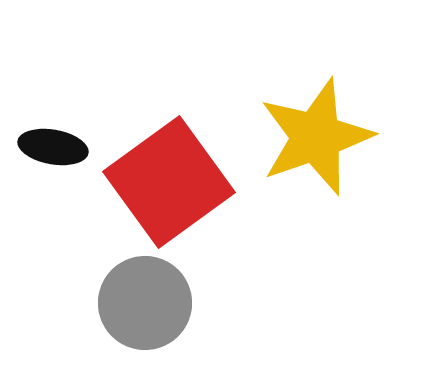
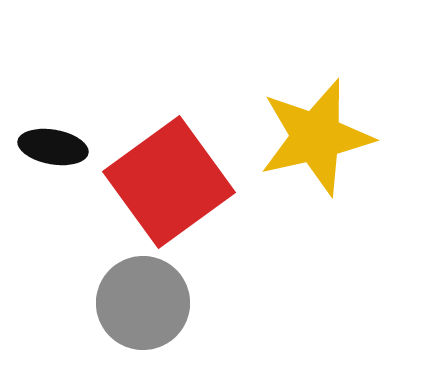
yellow star: rotated 6 degrees clockwise
gray circle: moved 2 px left
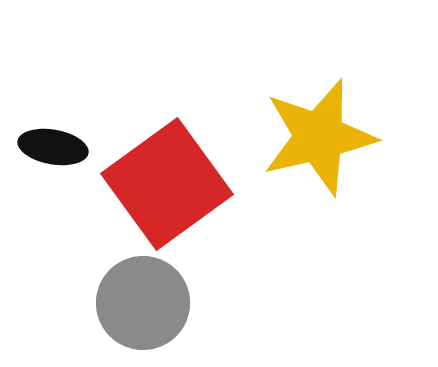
yellow star: moved 3 px right
red square: moved 2 px left, 2 px down
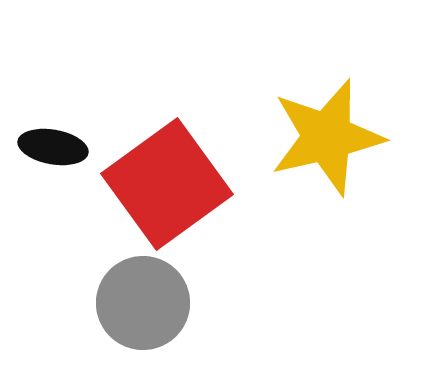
yellow star: moved 8 px right
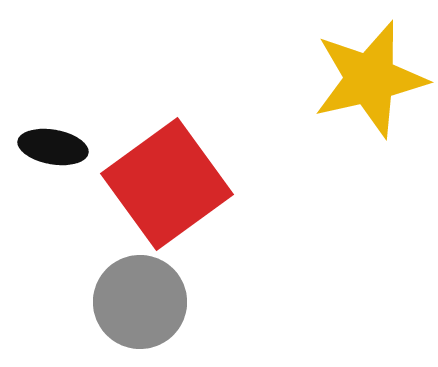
yellow star: moved 43 px right, 58 px up
gray circle: moved 3 px left, 1 px up
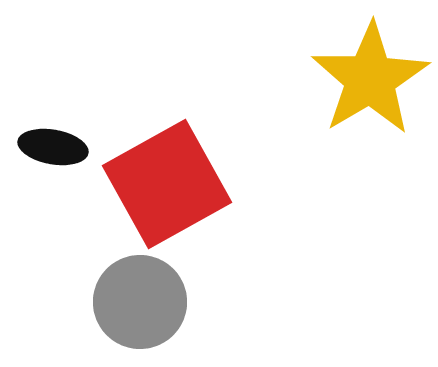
yellow star: rotated 18 degrees counterclockwise
red square: rotated 7 degrees clockwise
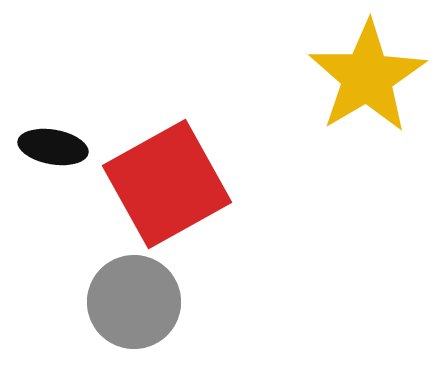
yellow star: moved 3 px left, 2 px up
gray circle: moved 6 px left
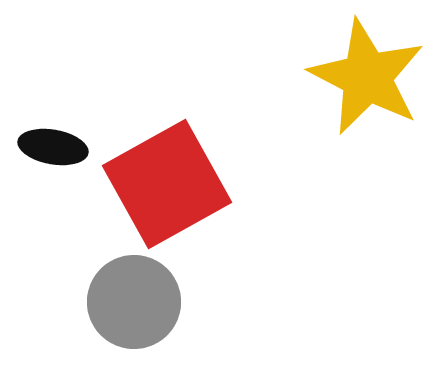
yellow star: rotated 14 degrees counterclockwise
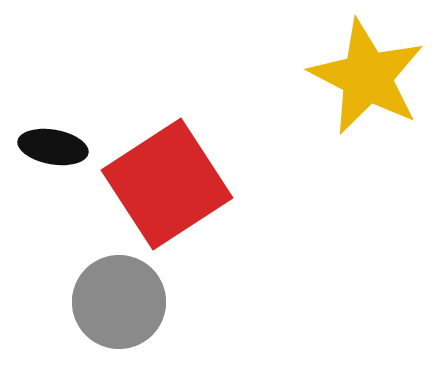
red square: rotated 4 degrees counterclockwise
gray circle: moved 15 px left
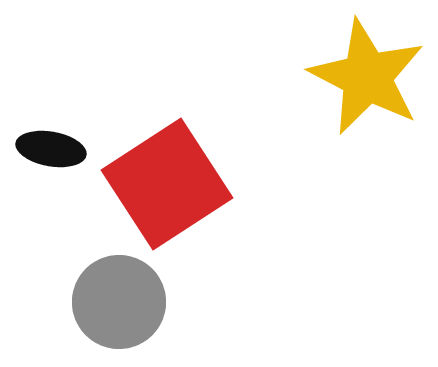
black ellipse: moved 2 px left, 2 px down
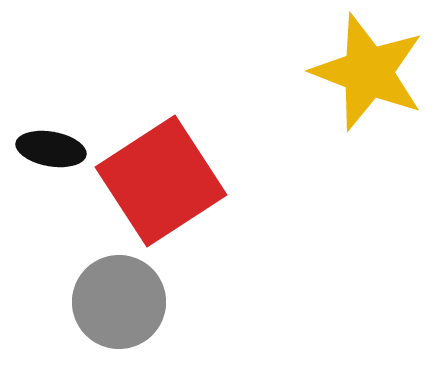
yellow star: moved 1 px right, 5 px up; rotated 6 degrees counterclockwise
red square: moved 6 px left, 3 px up
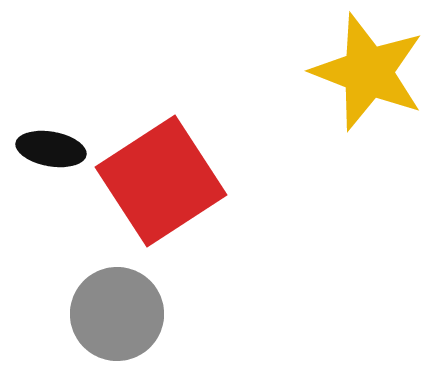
gray circle: moved 2 px left, 12 px down
